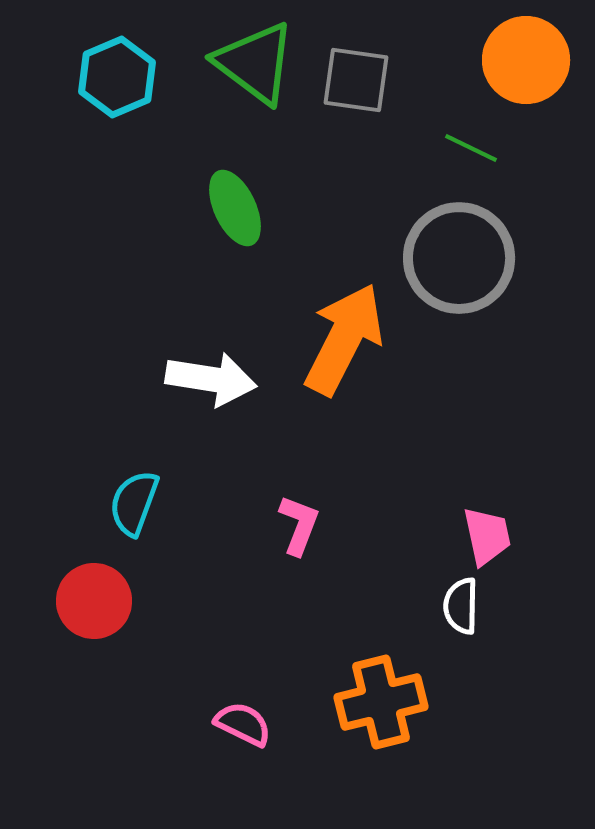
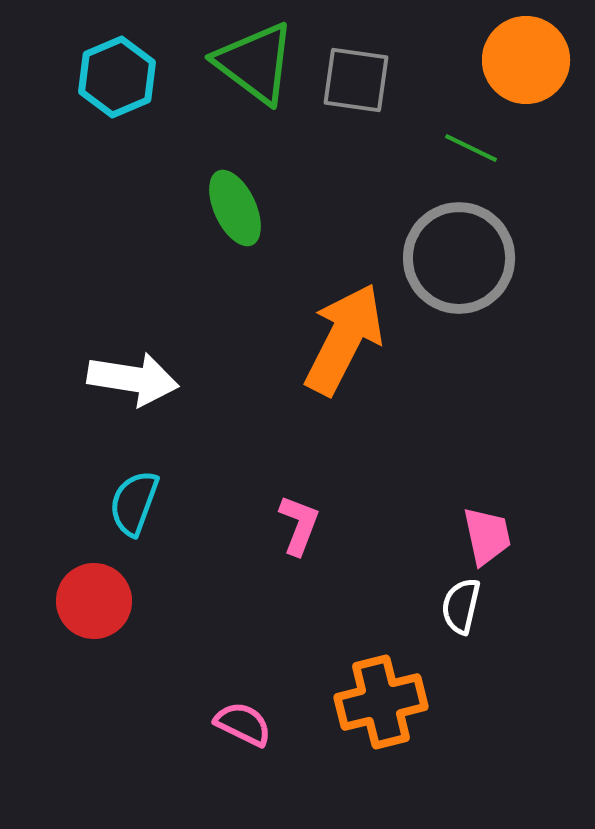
white arrow: moved 78 px left
white semicircle: rotated 12 degrees clockwise
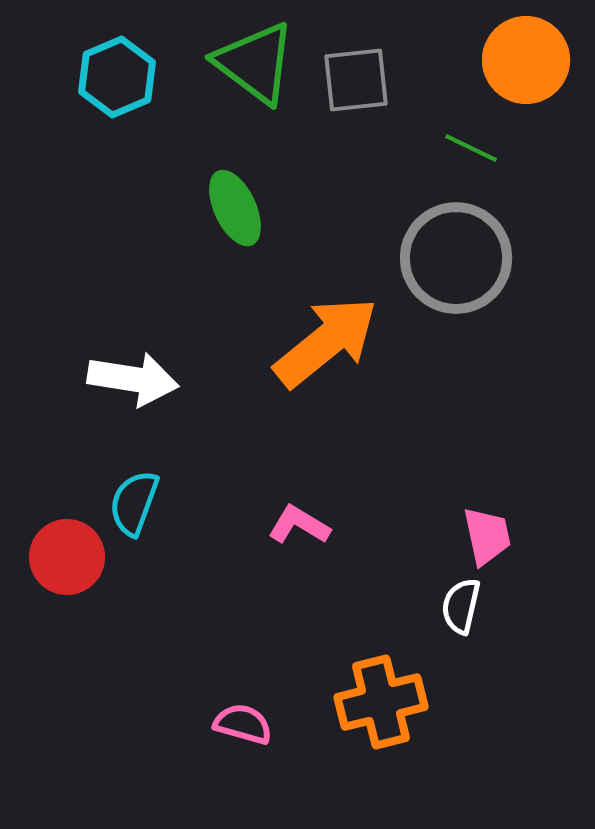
gray square: rotated 14 degrees counterclockwise
gray circle: moved 3 px left
orange arrow: moved 18 px left, 3 px down; rotated 24 degrees clockwise
pink L-shape: rotated 80 degrees counterclockwise
red circle: moved 27 px left, 44 px up
pink semicircle: rotated 10 degrees counterclockwise
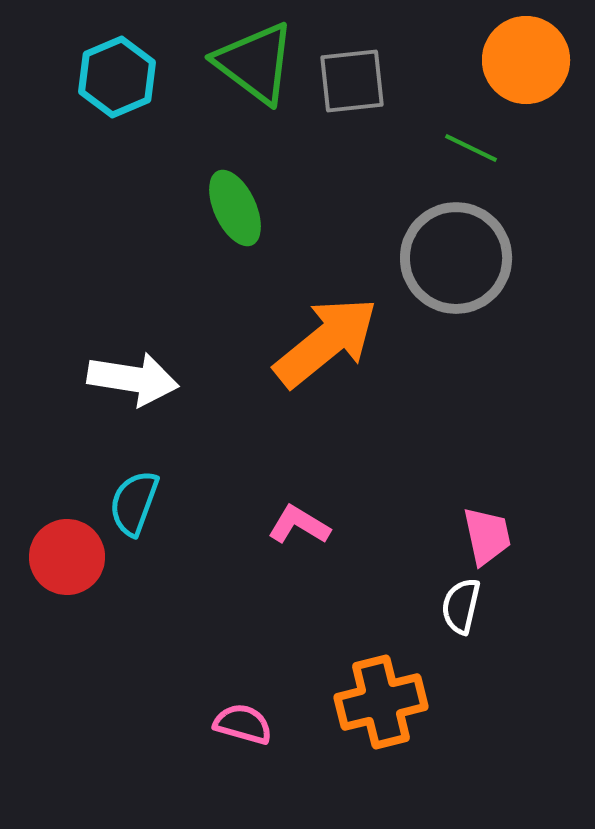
gray square: moved 4 px left, 1 px down
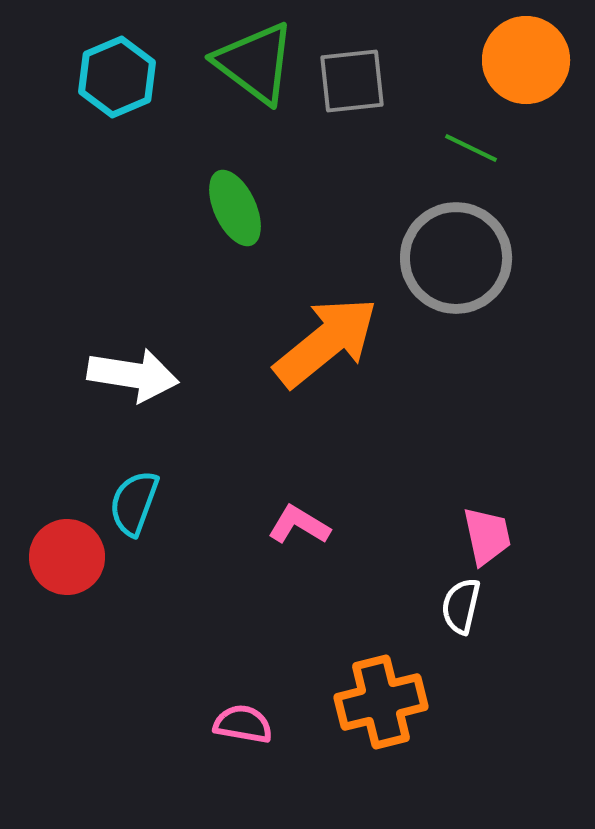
white arrow: moved 4 px up
pink semicircle: rotated 6 degrees counterclockwise
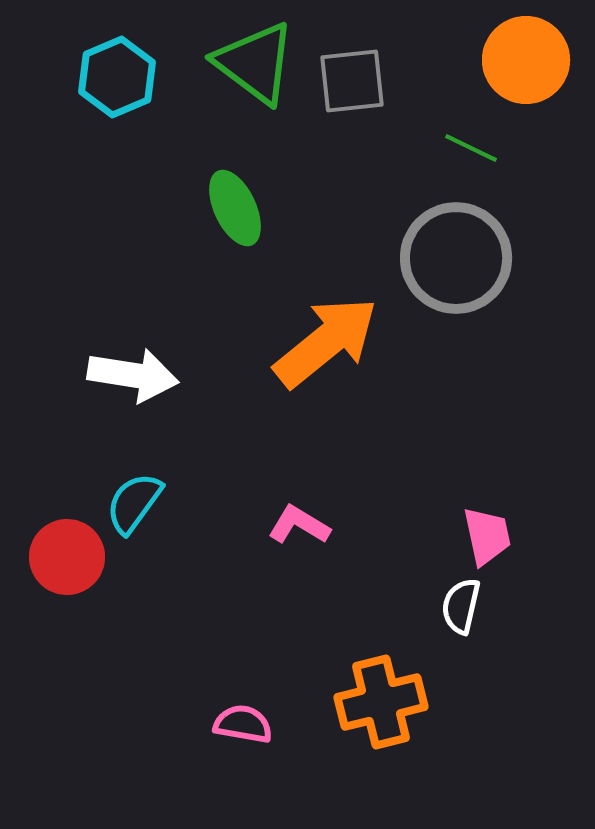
cyan semicircle: rotated 16 degrees clockwise
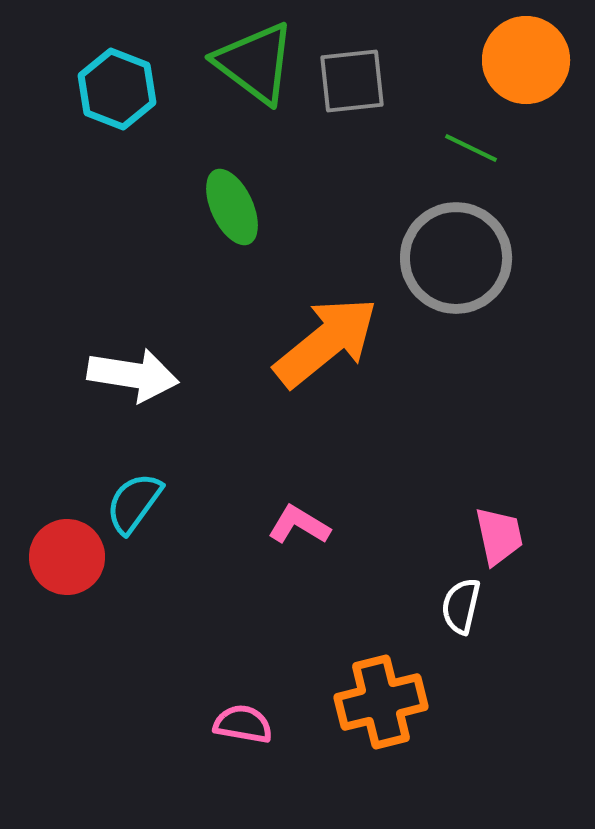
cyan hexagon: moved 12 px down; rotated 16 degrees counterclockwise
green ellipse: moved 3 px left, 1 px up
pink trapezoid: moved 12 px right
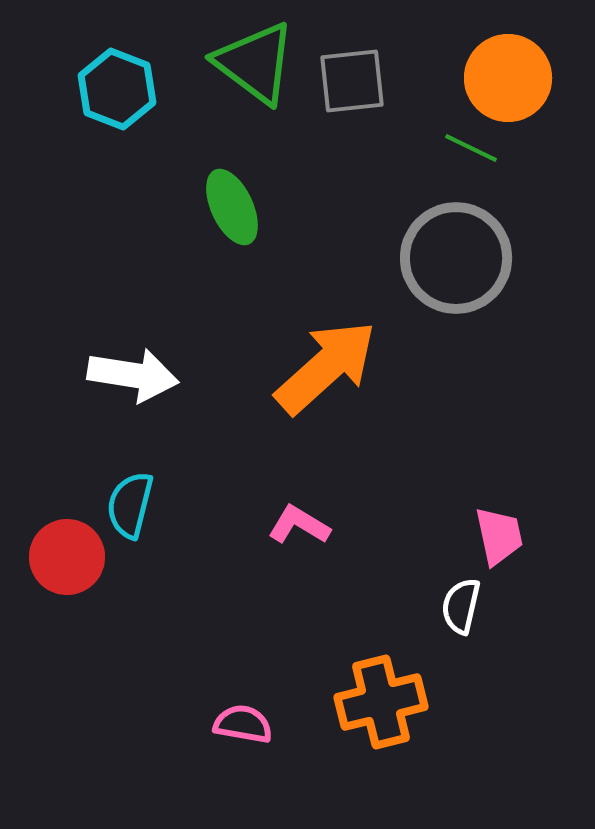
orange circle: moved 18 px left, 18 px down
orange arrow: moved 25 px down; rotated 3 degrees counterclockwise
cyan semicircle: moved 4 px left, 2 px down; rotated 22 degrees counterclockwise
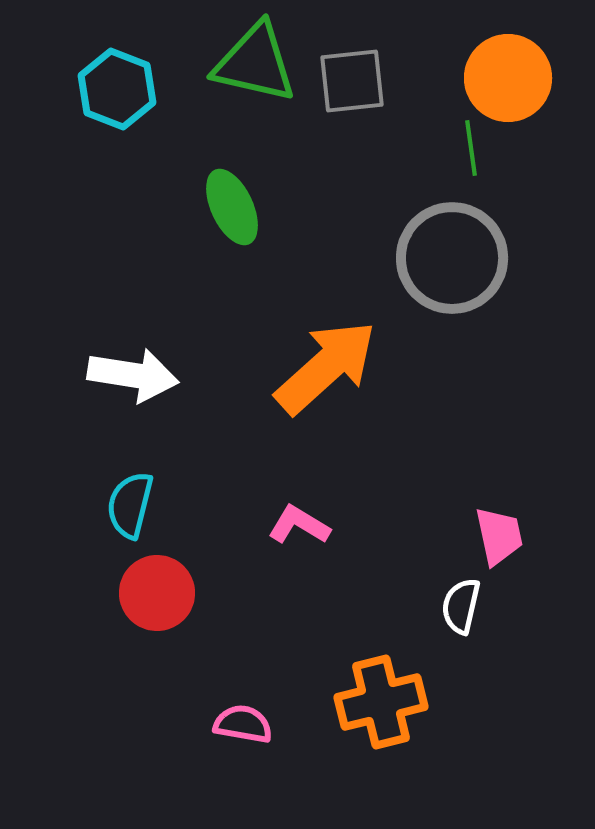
green triangle: rotated 24 degrees counterclockwise
green line: rotated 56 degrees clockwise
gray circle: moved 4 px left
red circle: moved 90 px right, 36 px down
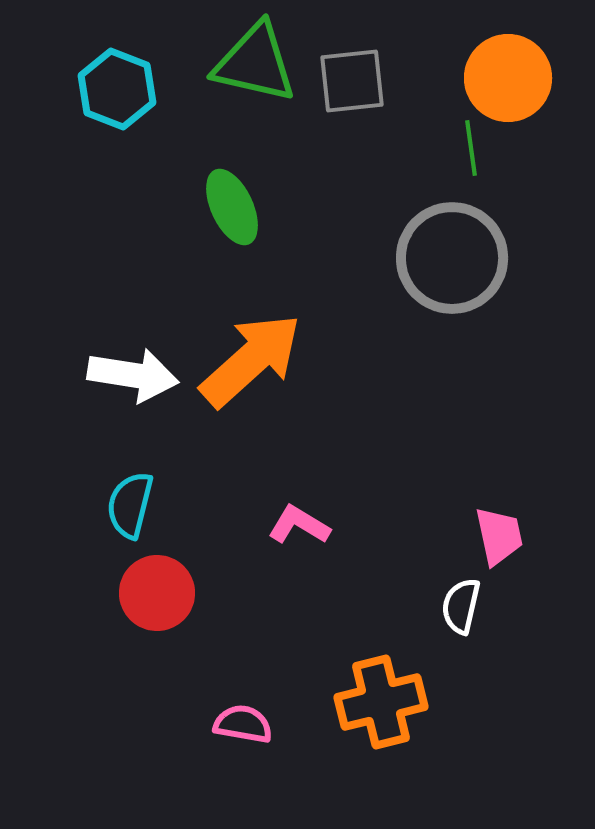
orange arrow: moved 75 px left, 7 px up
